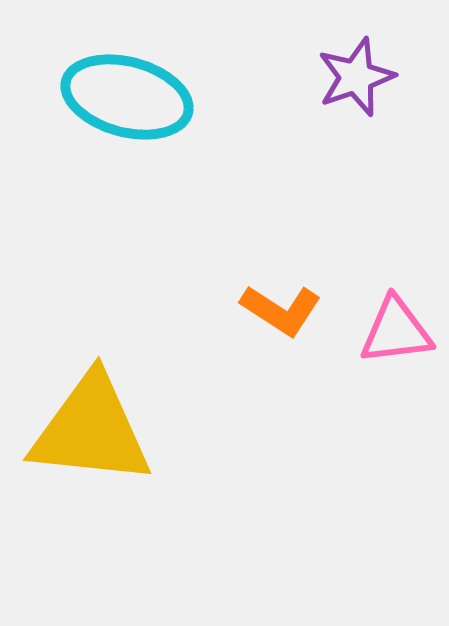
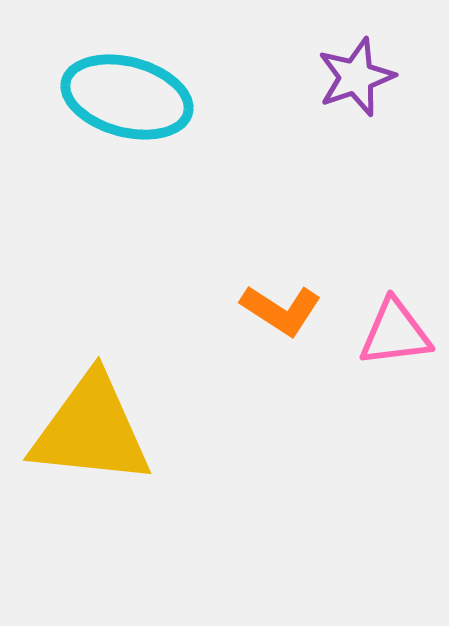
pink triangle: moved 1 px left, 2 px down
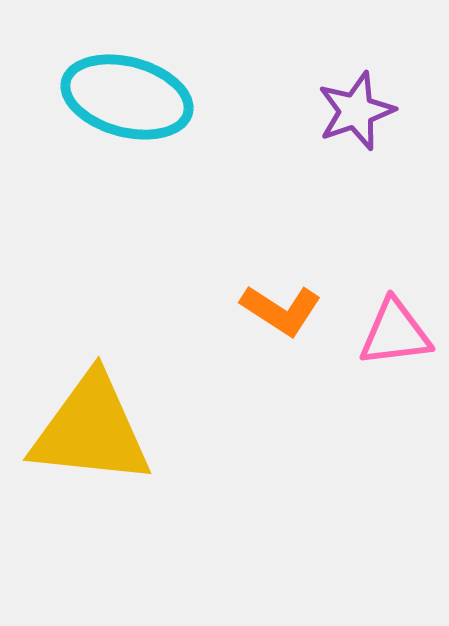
purple star: moved 34 px down
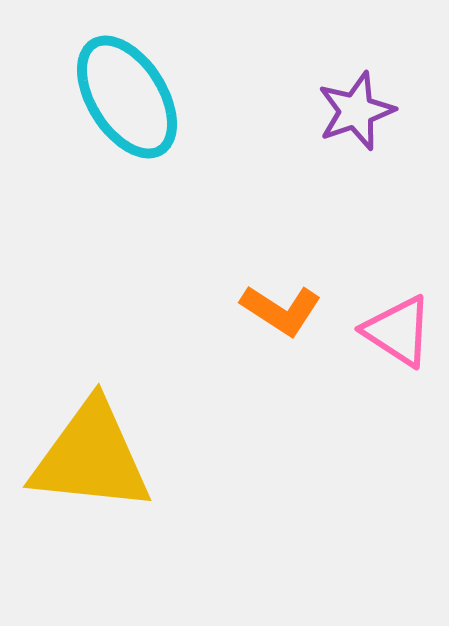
cyan ellipse: rotated 43 degrees clockwise
pink triangle: moved 3 px right, 2 px up; rotated 40 degrees clockwise
yellow triangle: moved 27 px down
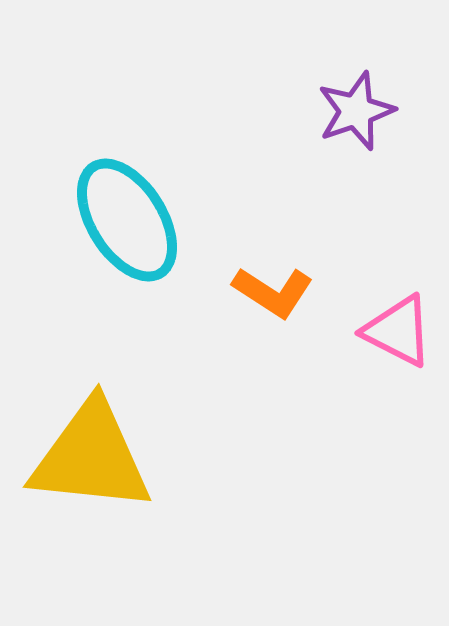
cyan ellipse: moved 123 px down
orange L-shape: moved 8 px left, 18 px up
pink triangle: rotated 6 degrees counterclockwise
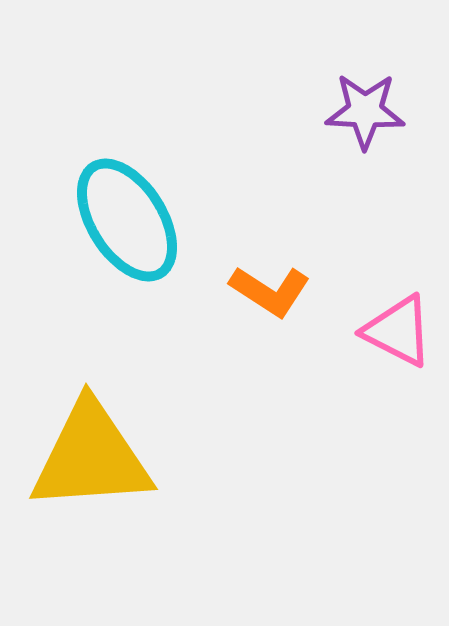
purple star: moved 9 px right; rotated 22 degrees clockwise
orange L-shape: moved 3 px left, 1 px up
yellow triangle: rotated 10 degrees counterclockwise
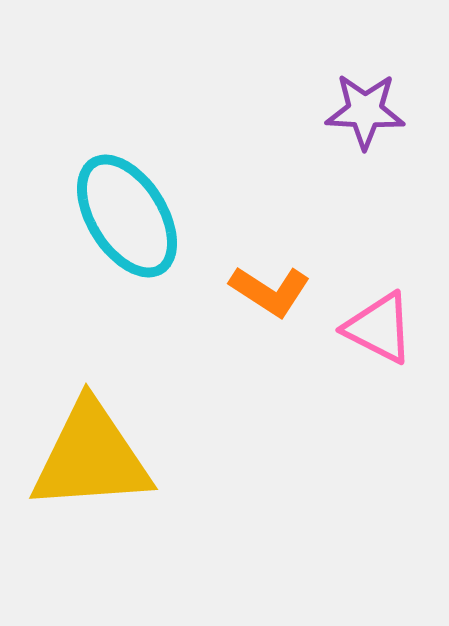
cyan ellipse: moved 4 px up
pink triangle: moved 19 px left, 3 px up
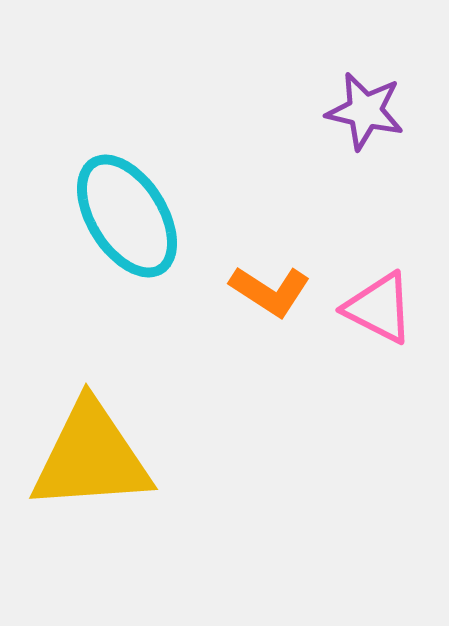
purple star: rotated 10 degrees clockwise
pink triangle: moved 20 px up
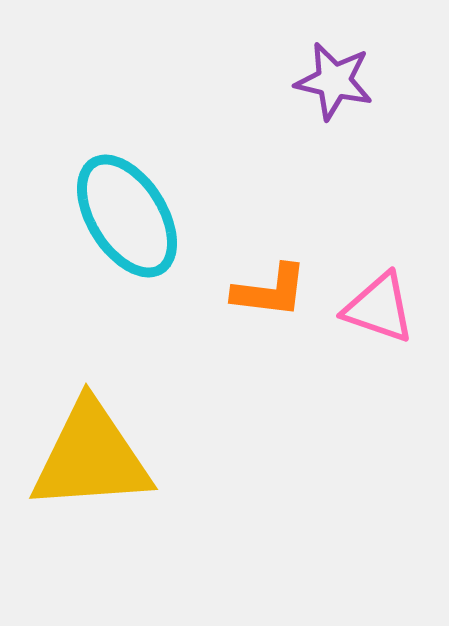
purple star: moved 31 px left, 30 px up
orange L-shape: rotated 26 degrees counterclockwise
pink triangle: rotated 8 degrees counterclockwise
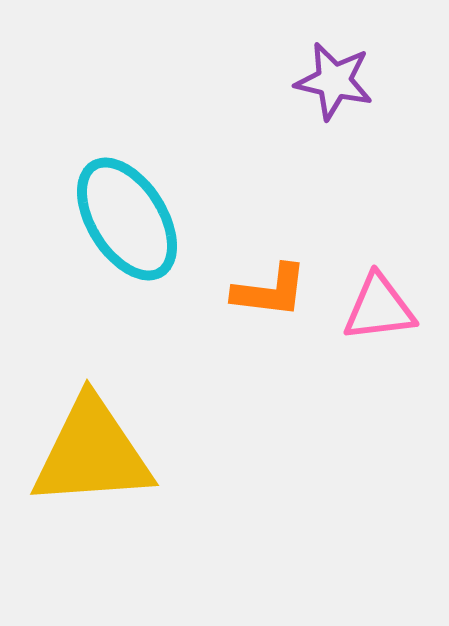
cyan ellipse: moved 3 px down
pink triangle: rotated 26 degrees counterclockwise
yellow triangle: moved 1 px right, 4 px up
